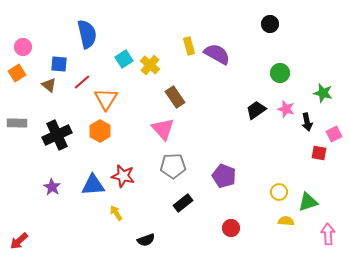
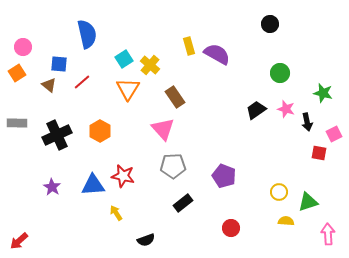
orange triangle: moved 22 px right, 10 px up
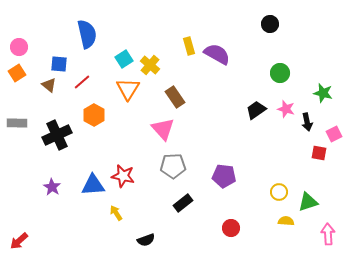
pink circle: moved 4 px left
orange hexagon: moved 6 px left, 16 px up
purple pentagon: rotated 15 degrees counterclockwise
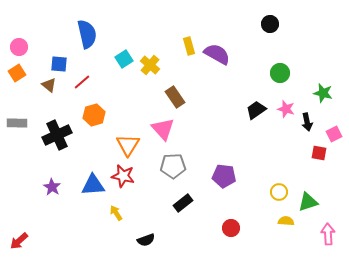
orange triangle: moved 56 px down
orange hexagon: rotated 15 degrees clockwise
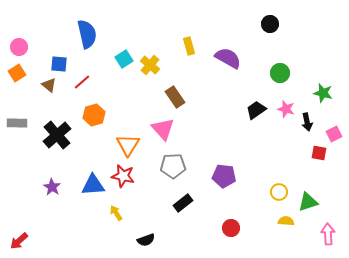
purple semicircle: moved 11 px right, 4 px down
black cross: rotated 16 degrees counterclockwise
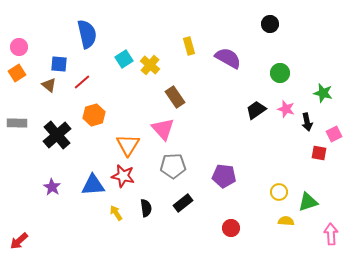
pink arrow: moved 3 px right
black semicircle: moved 32 px up; rotated 78 degrees counterclockwise
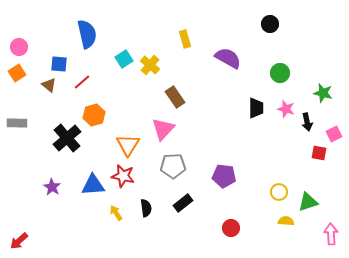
yellow rectangle: moved 4 px left, 7 px up
black trapezoid: moved 2 px up; rotated 125 degrees clockwise
pink triangle: rotated 25 degrees clockwise
black cross: moved 10 px right, 3 px down
